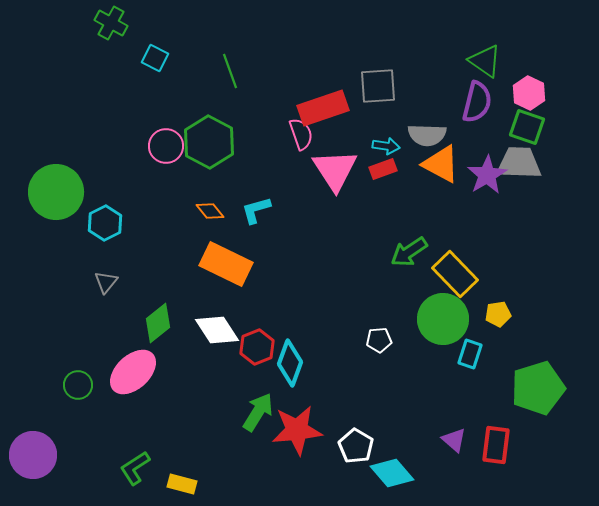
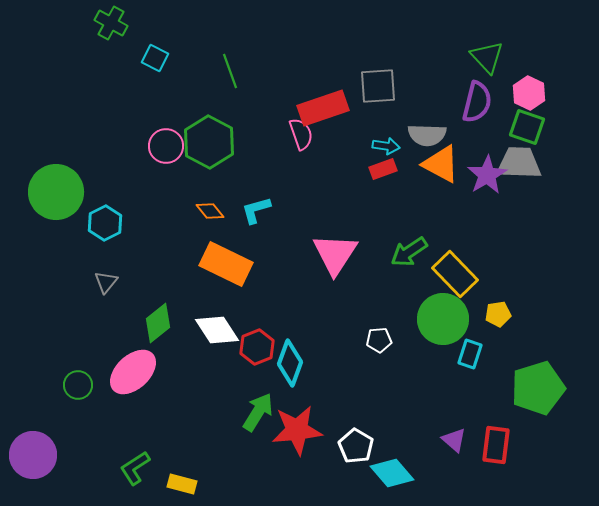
green triangle at (485, 61): moved 2 px right, 4 px up; rotated 12 degrees clockwise
pink triangle at (335, 170): moved 84 px down; rotated 6 degrees clockwise
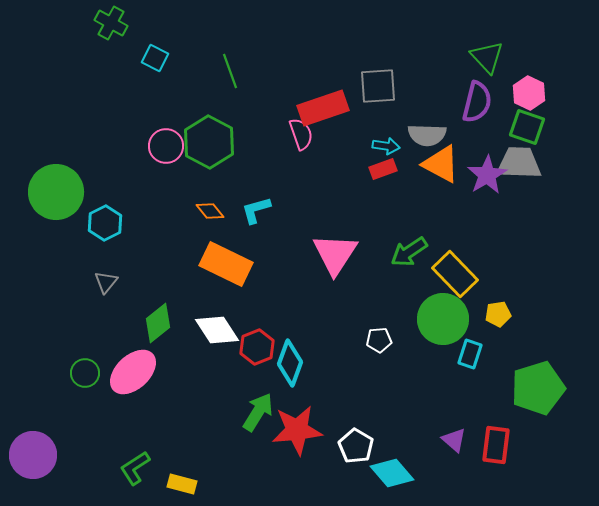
green circle at (78, 385): moved 7 px right, 12 px up
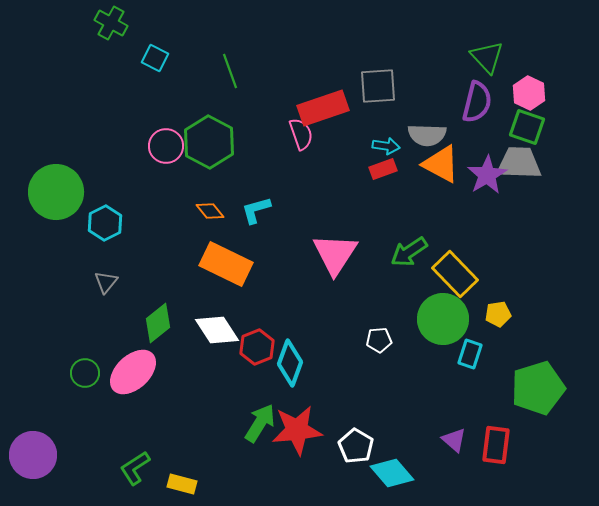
green arrow at (258, 412): moved 2 px right, 11 px down
